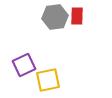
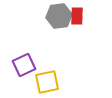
gray hexagon: moved 4 px right, 1 px up
yellow square: moved 1 px left, 2 px down
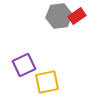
red rectangle: rotated 54 degrees clockwise
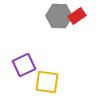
gray hexagon: rotated 10 degrees clockwise
yellow square: rotated 20 degrees clockwise
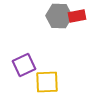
red rectangle: rotated 24 degrees clockwise
yellow square: rotated 10 degrees counterclockwise
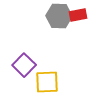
red rectangle: moved 1 px right, 1 px up
purple square: rotated 20 degrees counterclockwise
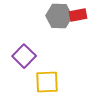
purple square: moved 9 px up
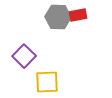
gray hexagon: moved 1 px left, 1 px down
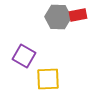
purple square: rotated 15 degrees counterclockwise
yellow square: moved 1 px right, 3 px up
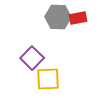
red rectangle: moved 3 px down
purple square: moved 8 px right, 2 px down; rotated 15 degrees clockwise
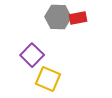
purple square: moved 3 px up
yellow square: rotated 25 degrees clockwise
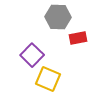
red rectangle: moved 20 px down
